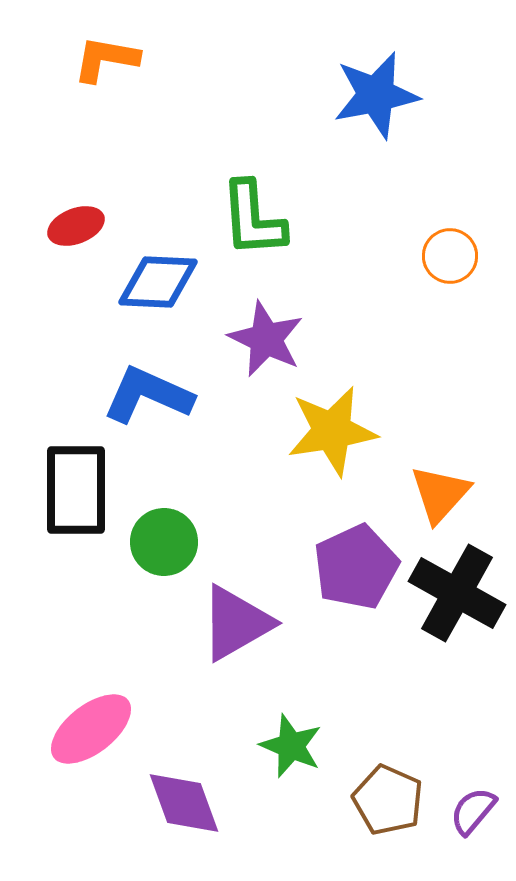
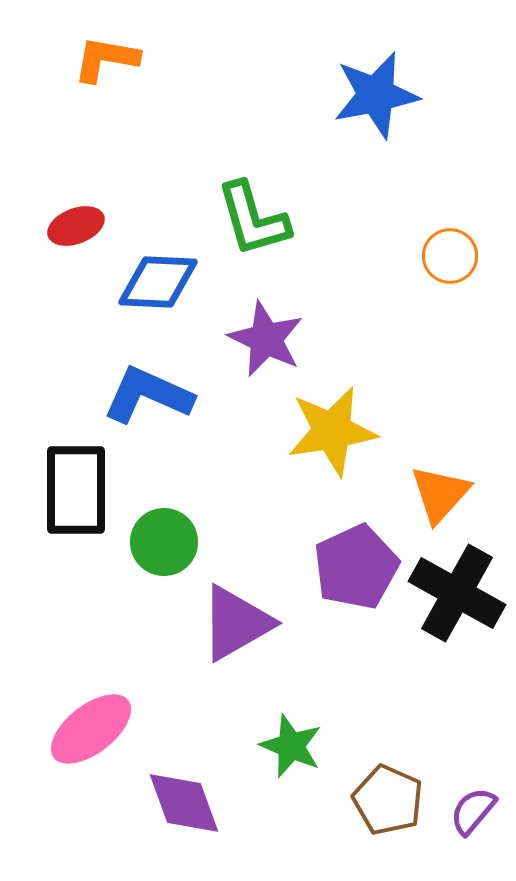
green L-shape: rotated 12 degrees counterclockwise
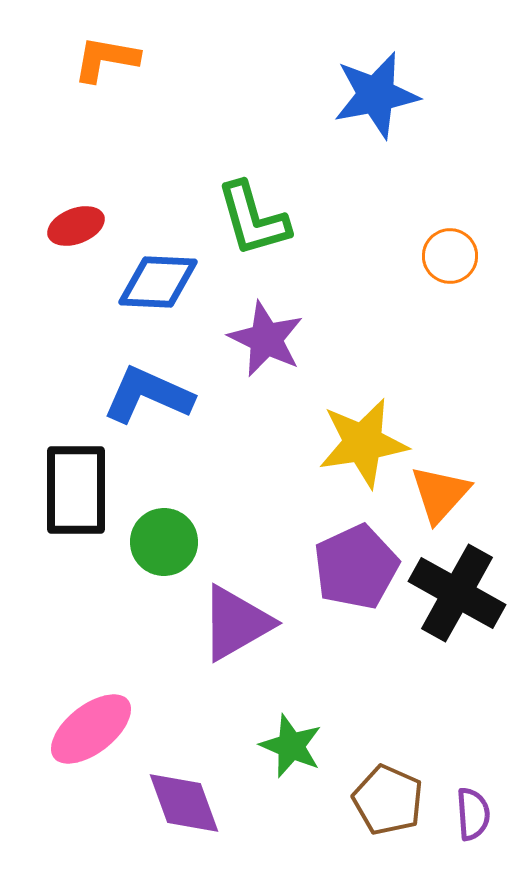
yellow star: moved 31 px right, 12 px down
purple semicircle: moved 3 px down; rotated 136 degrees clockwise
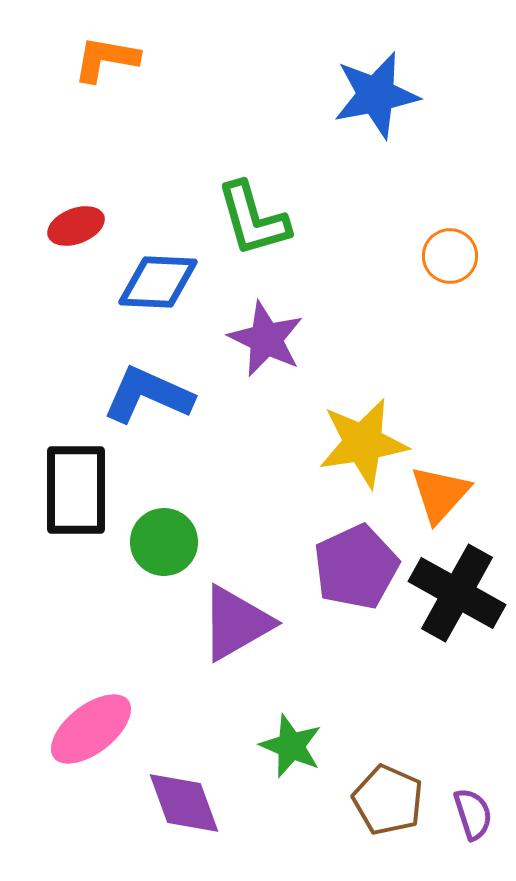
purple semicircle: rotated 14 degrees counterclockwise
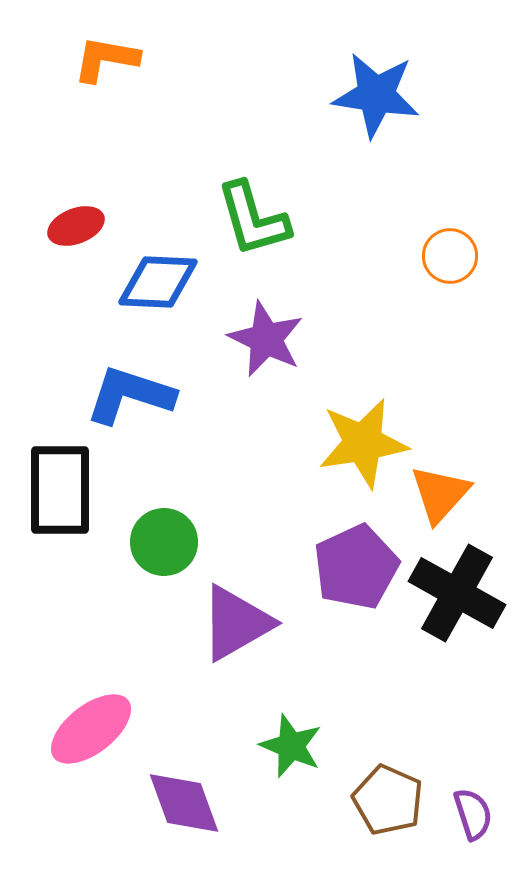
blue star: rotated 20 degrees clockwise
blue L-shape: moved 18 px left; rotated 6 degrees counterclockwise
black rectangle: moved 16 px left
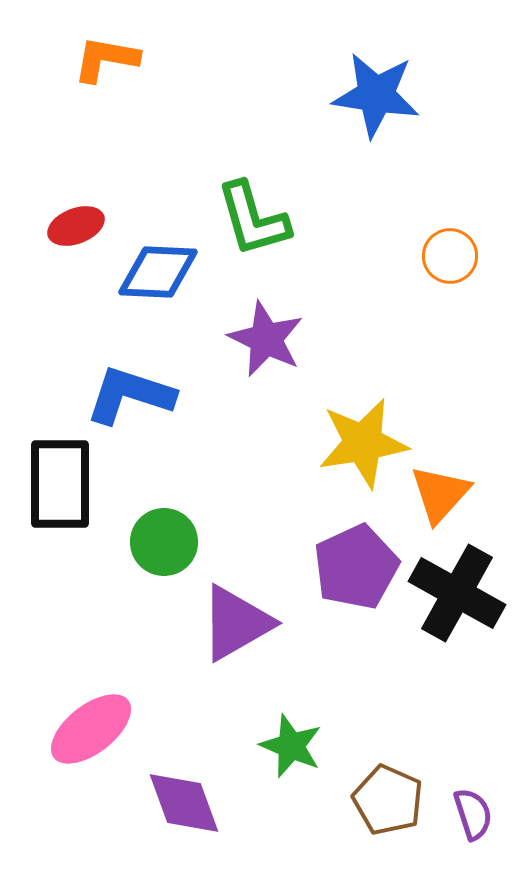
blue diamond: moved 10 px up
black rectangle: moved 6 px up
